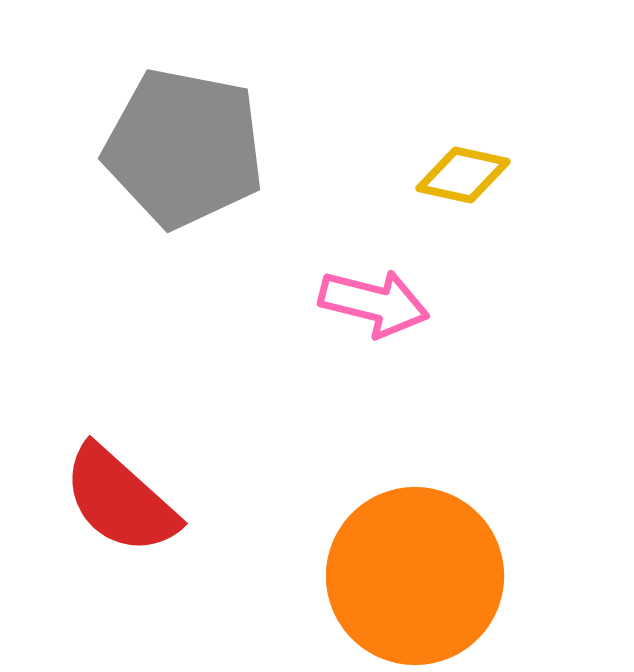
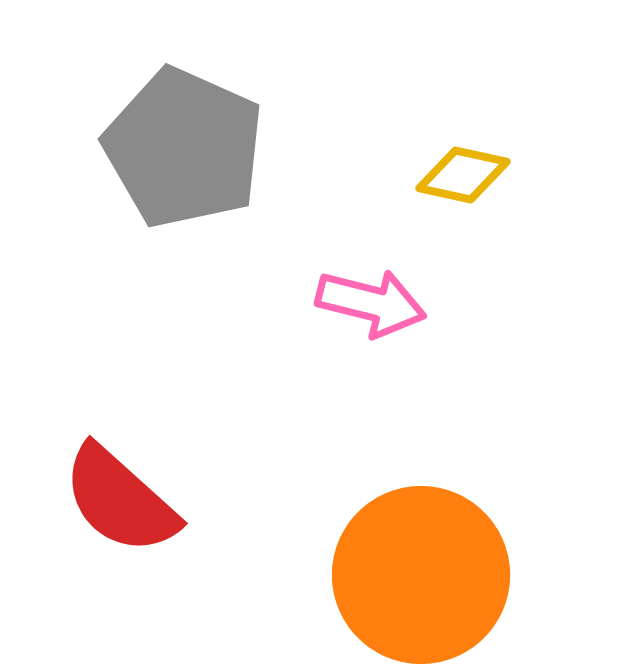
gray pentagon: rotated 13 degrees clockwise
pink arrow: moved 3 px left
orange circle: moved 6 px right, 1 px up
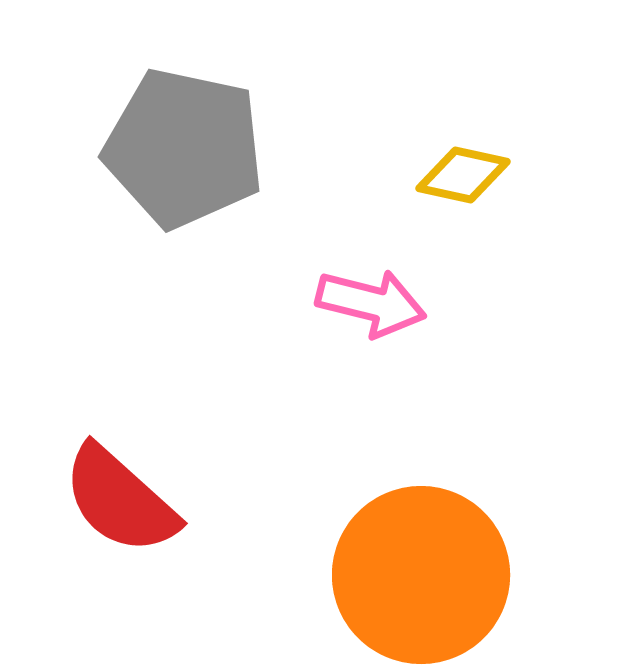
gray pentagon: rotated 12 degrees counterclockwise
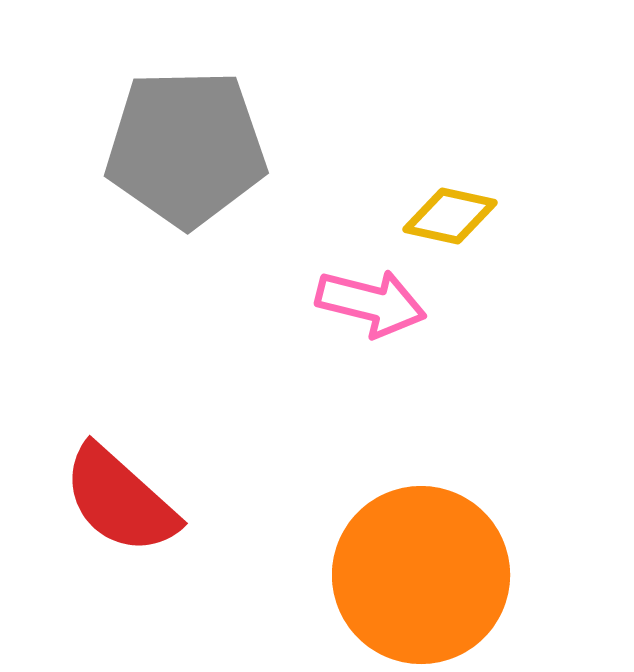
gray pentagon: moved 2 px right; rotated 13 degrees counterclockwise
yellow diamond: moved 13 px left, 41 px down
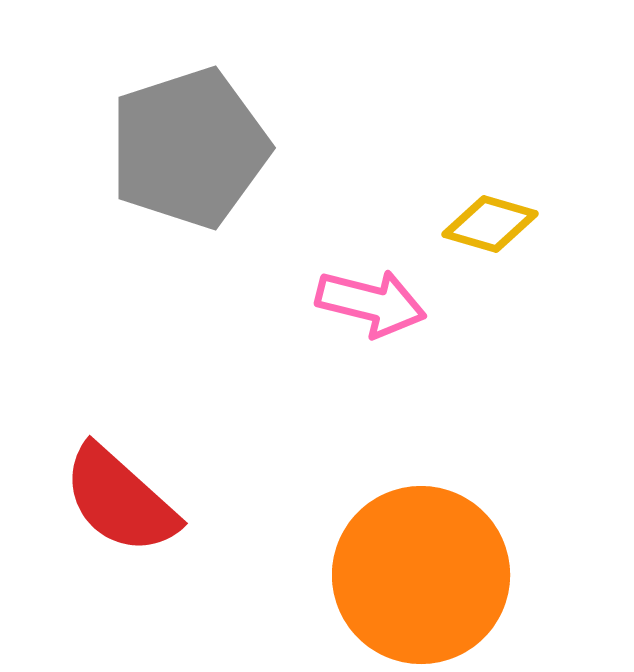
gray pentagon: moved 3 px right; rotated 17 degrees counterclockwise
yellow diamond: moved 40 px right, 8 px down; rotated 4 degrees clockwise
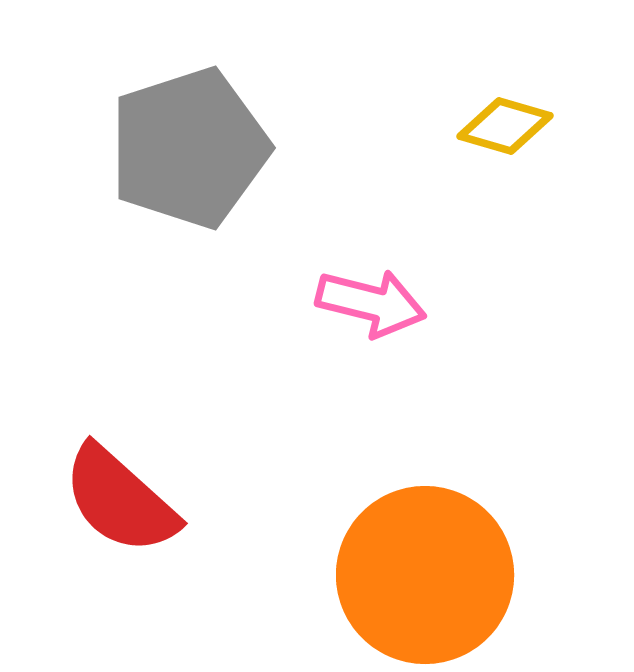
yellow diamond: moved 15 px right, 98 px up
orange circle: moved 4 px right
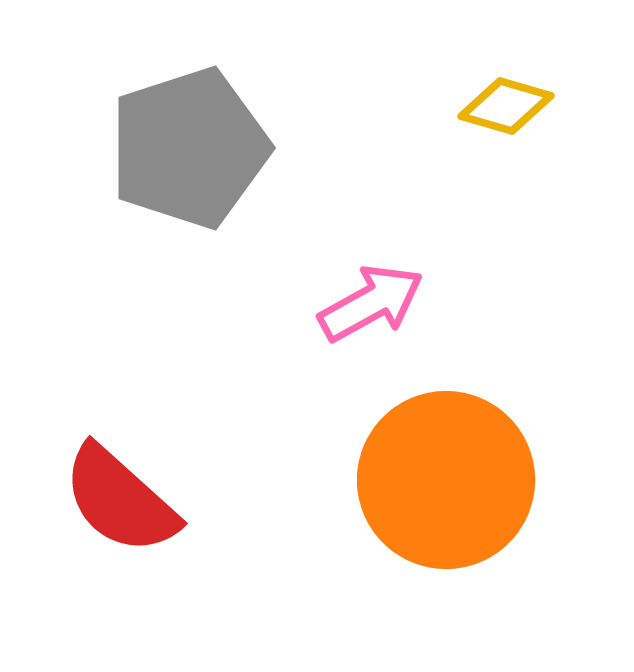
yellow diamond: moved 1 px right, 20 px up
pink arrow: rotated 43 degrees counterclockwise
orange circle: moved 21 px right, 95 px up
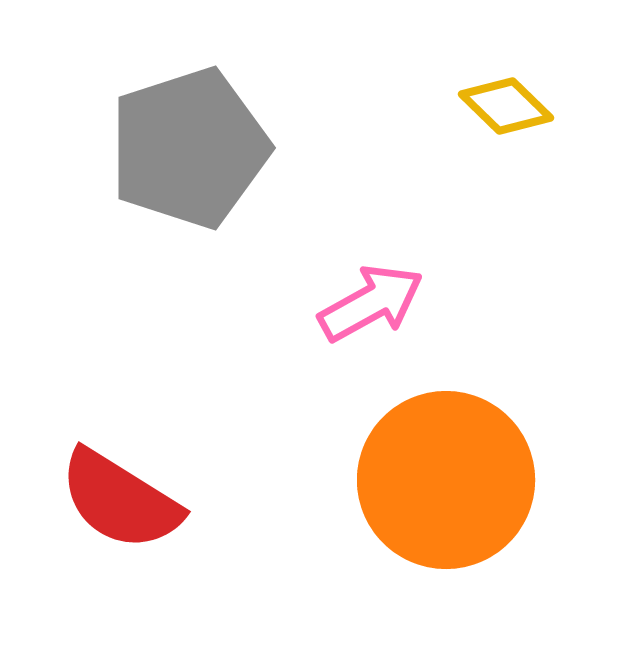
yellow diamond: rotated 28 degrees clockwise
red semicircle: rotated 10 degrees counterclockwise
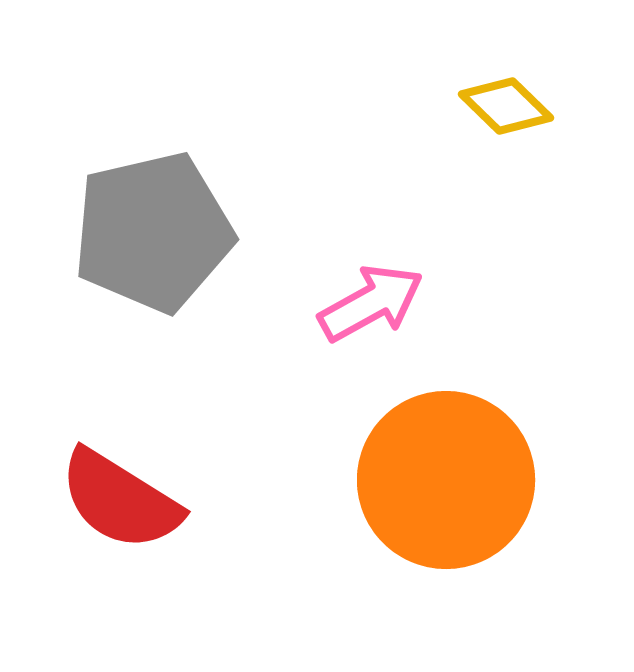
gray pentagon: moved 36 px left, 84 px down; rotated 5 degrees clockwise
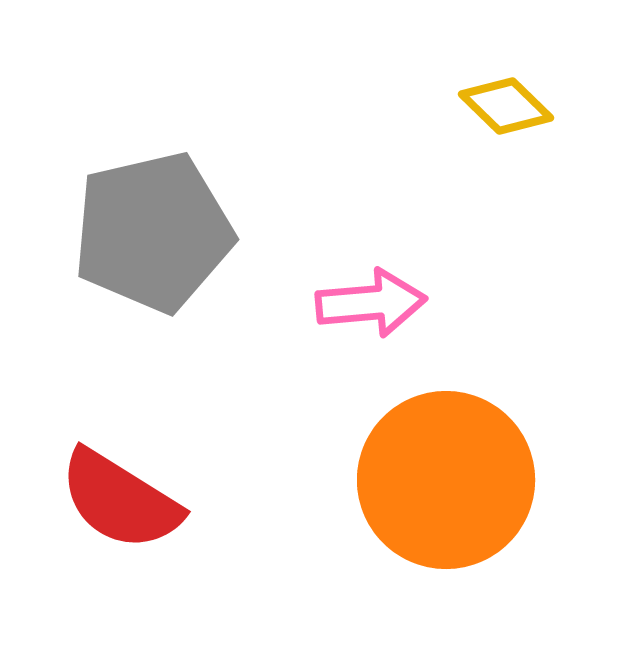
pink arrow: rotated 24 degrees clockwise
